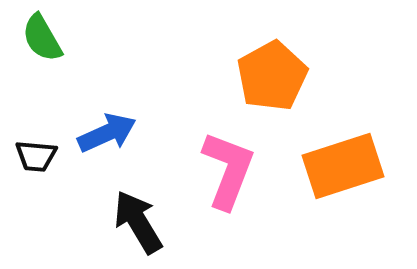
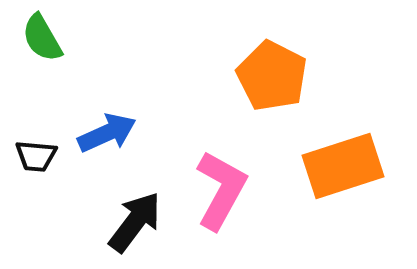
orange pentagon: rotated 16 degrees counterclockwise
pink L-shape: moved 7 px left, 20 px down; rotated 8 degrees clockwise
black arrow: moved 3 px left; rotated 68 degrees clockwise
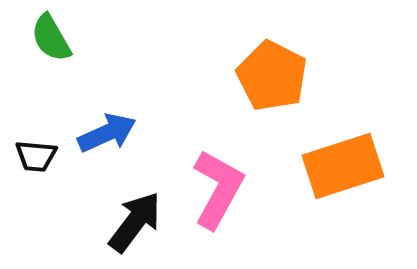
green semicircle: moved 9 px right
pink L-shape: moved 3 px left, 1 px up
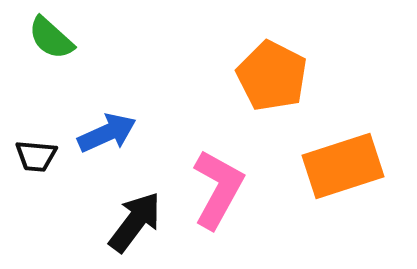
green semicircle: rotated 18 degrees counterclockwise
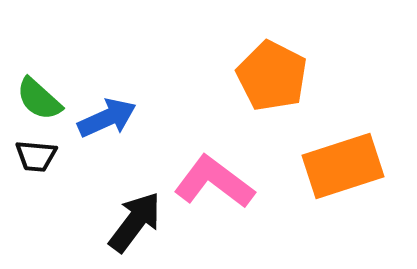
green semicircle: moved 12 px left, 61 px down
blue arrow: moved 15 px up
pink L-shape: moved 4 px left, 7 px up; rotated 82 degrees counterclockwise
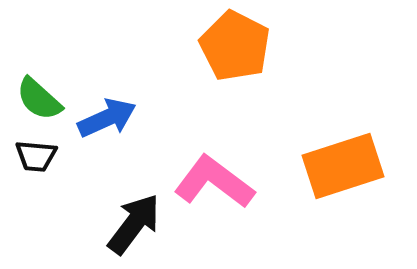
orange pentagon: moved 37 px left, 30 px up
black arrow: moved 1 px left, 2 px down
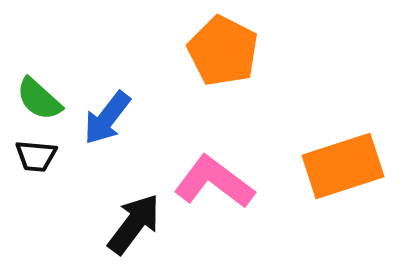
orange pentagon: moved 12 px left, 5 px down
blue arrow: rotated 152 degrees clockwise
